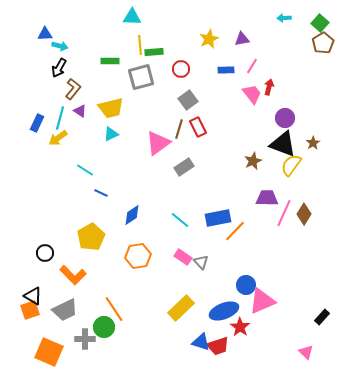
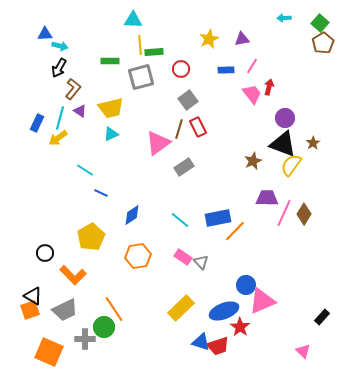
cyan triangle at (132, 17): moved 1 px right, 3 px down
pink triangle at (306, 352): moved 3 px left, 1 px up
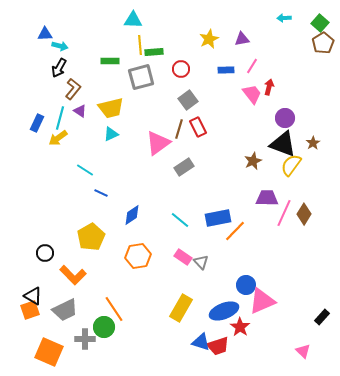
yellow rectangle at (181, 308): rotated 16 degrees counterclockwise
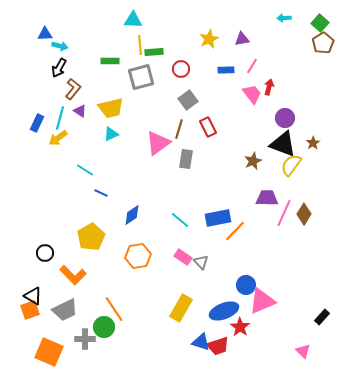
red rectangle at (198, 127): moved 10 px right
gray rectangle at (184, 167): moved 2 px right, 8 px up; rotated 48 degrees counterclockwise
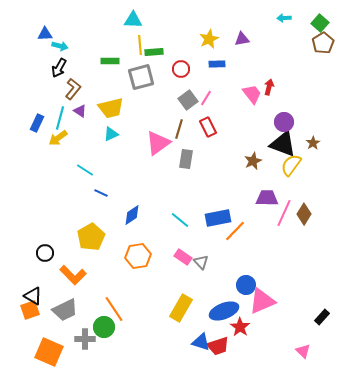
pink line at (252, 66): moved 46 px left, 32 px down
blue rectangle at (226, 70): moved 9 px left, 6 px up
purple circle at (285, 118): moved 1 px left, 4 px down
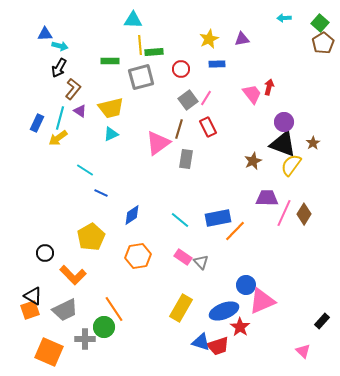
black rectangle at (322, 317): moved 4 px down
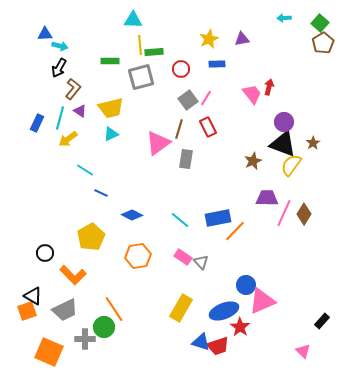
yellow arrow at (58, 138): moved 10 px right, 1 px down
blue diamond at (132, 215): rotated 60 degrees clockwise
orange square at (30, 310): moved 3 px left, 1 px down
